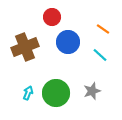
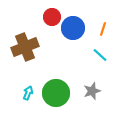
orange line: rotated 72 degrees clockwise
blue circle: moved 5 px right, 14 px up
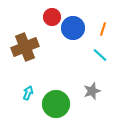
green circle: moved 11 px down
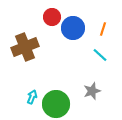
cyan arrow: moved 4 px right, 4 px down
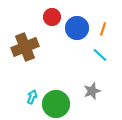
blue circle: moved 4 px right
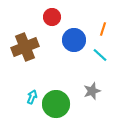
blue circle: moved 3 px left, 12 px down
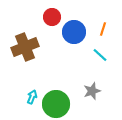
blue circle: moved 8 px up
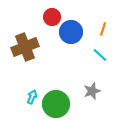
blue circle: moved 3 px left
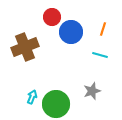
cyan line: rotated 28 degrees counterclockwise
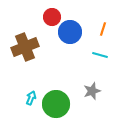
blue circle: moved 1 px left
cyan arrow: moved 1 px left, 1 px down
